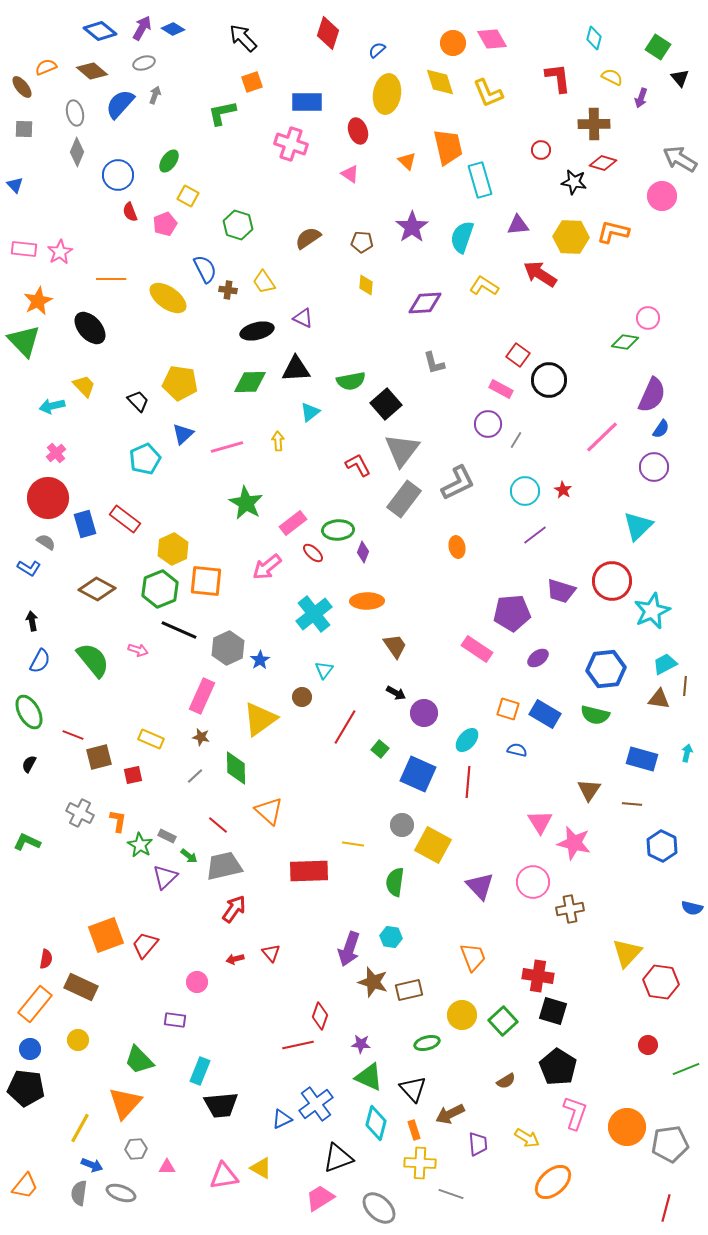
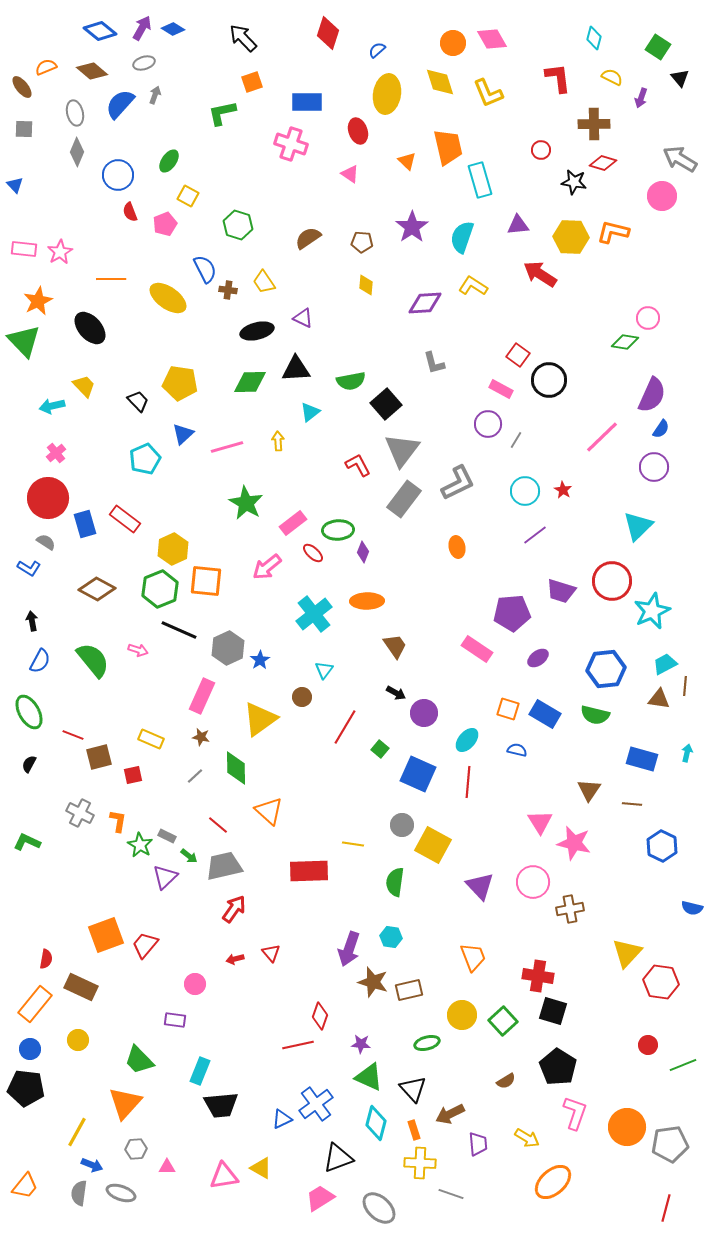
yellow L-shape at (484, 286): moved 11 px left
pink circle at (197, 982): moved 2 px left, 2 px down
green line at (686, 1069): moved 3 px left, 4 px up
yellow line at (80, 1128): moved 3 px left, 4 px down
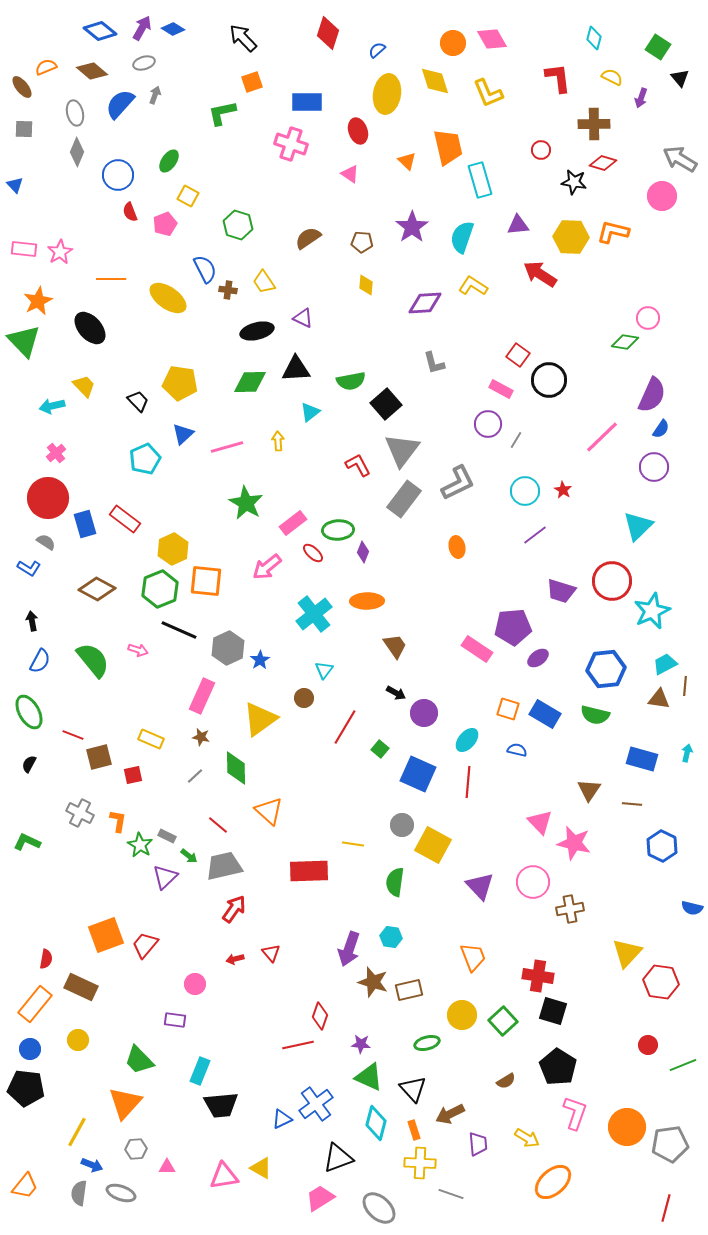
yellow diamond at (440, 82): moved 5 px left, 1 px up
purple pentagon at (512, 613): moved 1 px right, 14 px down
brown circle at (302, 697): moved 2 px right, 1 px down
pink triangle at (540, 822): rotated 12 degrees counterclockwise
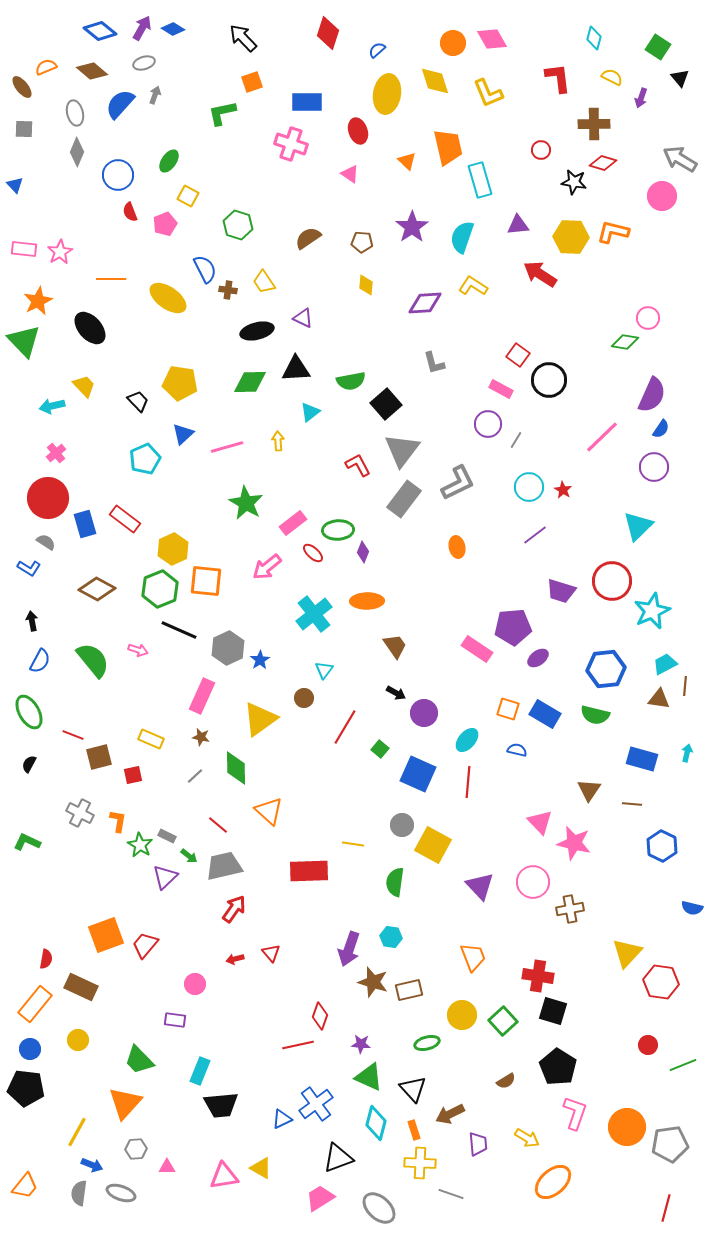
cyan circle at (525, 491): moved 4 px right, 4 px up
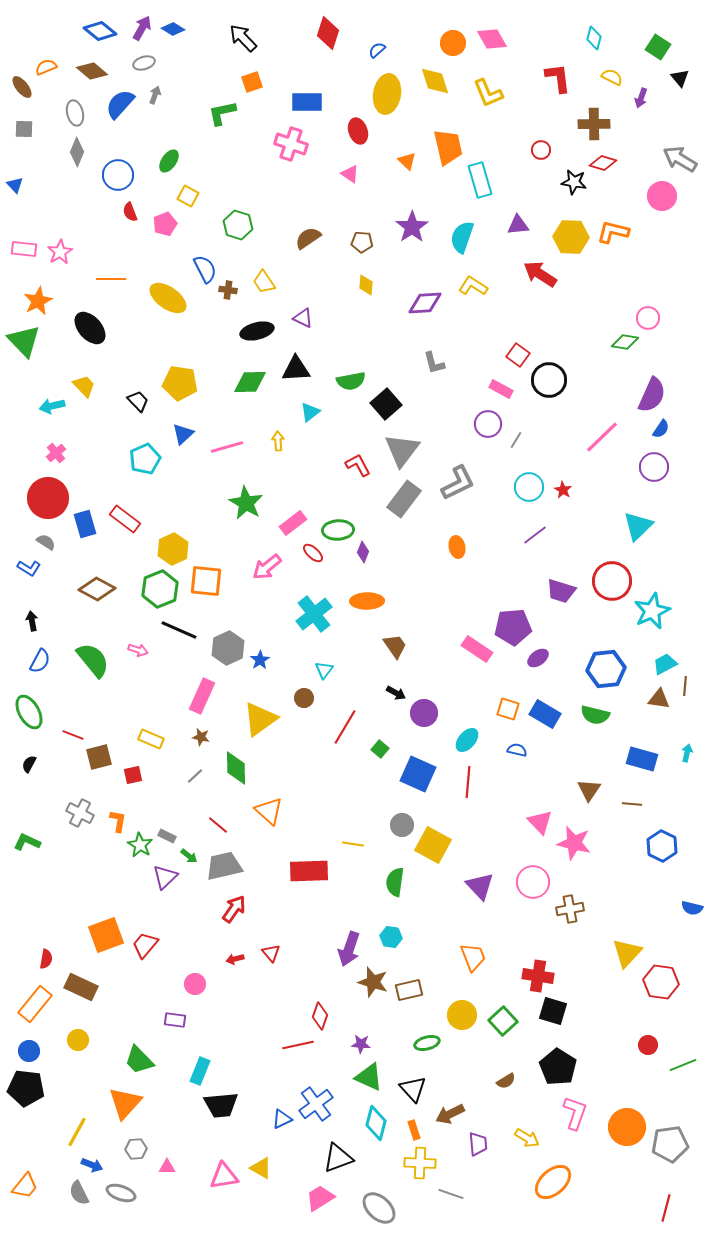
blue circle at (30, 1049): moved 1 px left, 2 px down
gray semicircle at (79, 1193): rotated 35 degrees counterclockwise
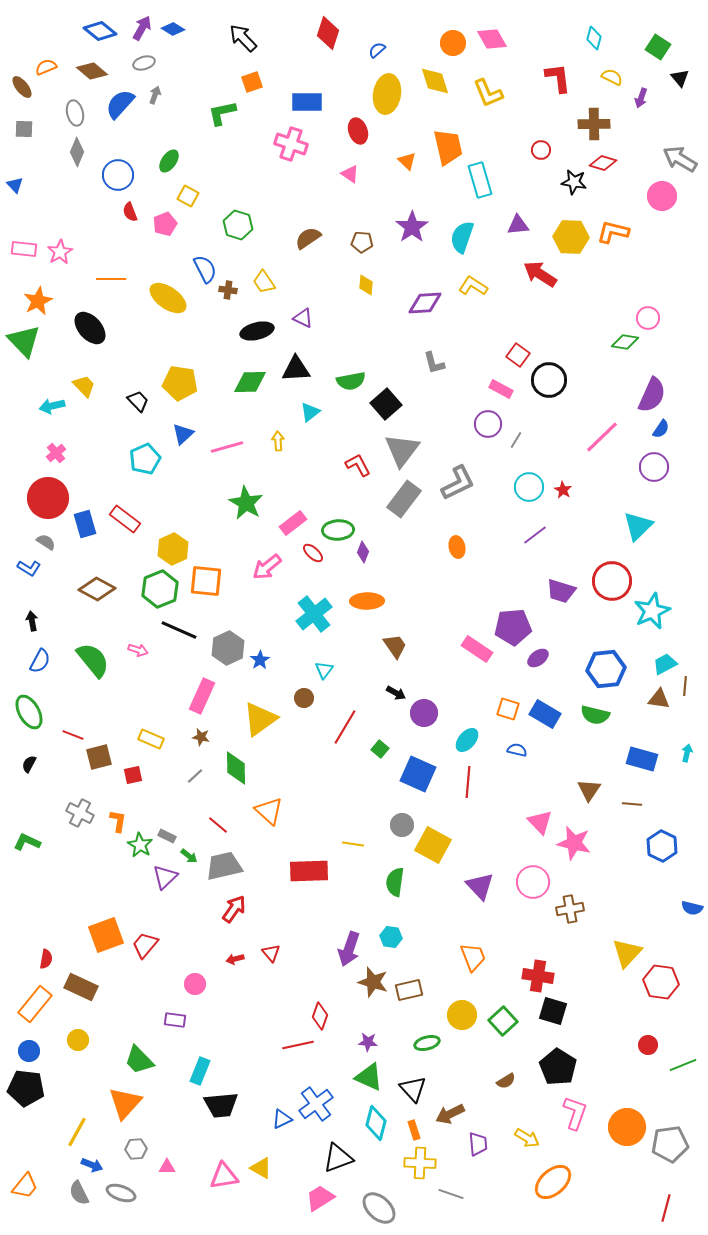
purple star at (361, 1044): moved 7 px right, 2 px up
